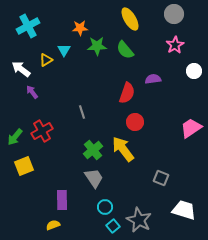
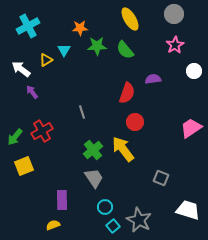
white trapezoid: moved 4 px right
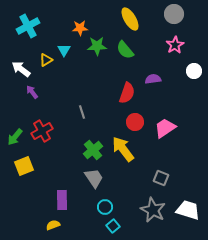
pink trapezoid: moved 26 px left
gray star: moved 14 px right, 10 px up
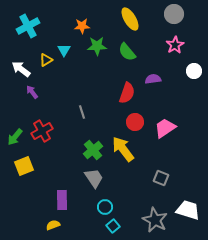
orange star: moved 2 px right, 2 px up
green semicircle: moved 2 px right, 2 px down
gray star: moved 2 px right, 10 px down
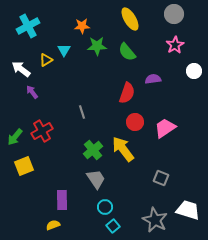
gray trapezoid: moved 2 px right, 1 px down
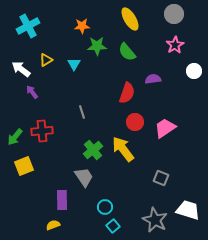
cyan triangle: moved 10 px right, 14 px down
red cross: rotated 25 degrees clockwise
gray trapezoid: moved 12 px left, 2 px up
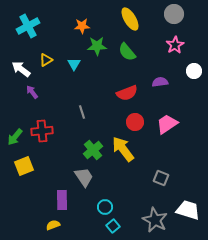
purple semicircle: moved 7 px right, 3 px down
red semicircle: rotated 50 degrees clockwise
pink trapezoid: moved 2 px right, 4 px up
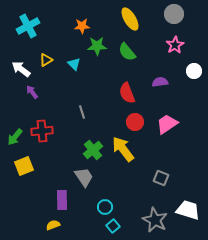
cyan triangle: rotated 16 degrees counterclockwise
red semicircle: rotated 90 degrees clockwise
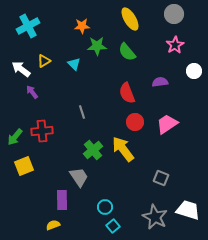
yellow triangle: moved 2 px left, 1 px down
gray trapezoid: moved 5 px left
gray star: moved 3 px up
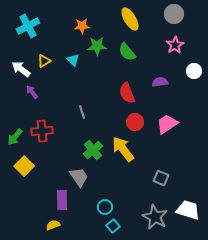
cyan triangle: moved 1 px left, 4 px up
yellow square: rotated 24 degrees counterclockwise
